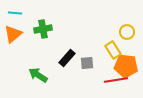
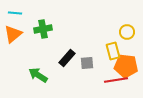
yellow rectangle: moved 1 px down; rotated 18 degrees clockwise
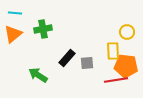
yellow rectangle: rotated 12 degrees clockwise
